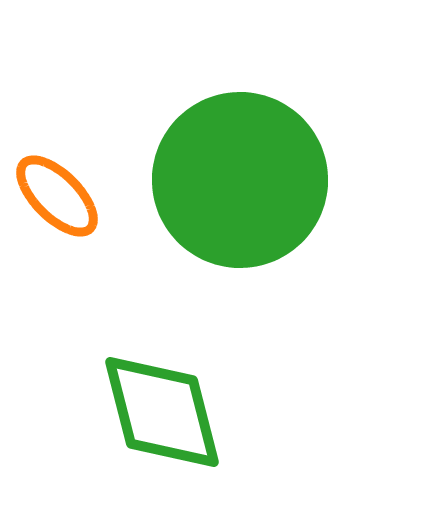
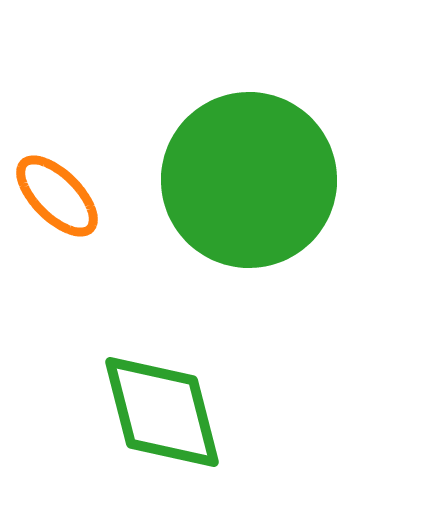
green circle: moved 9 px right
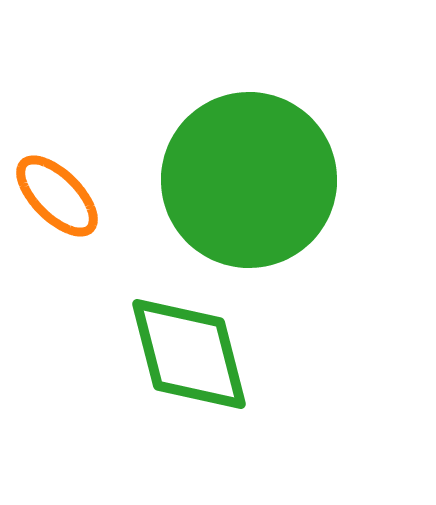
green diamond: moved 27 px right, 58 px up
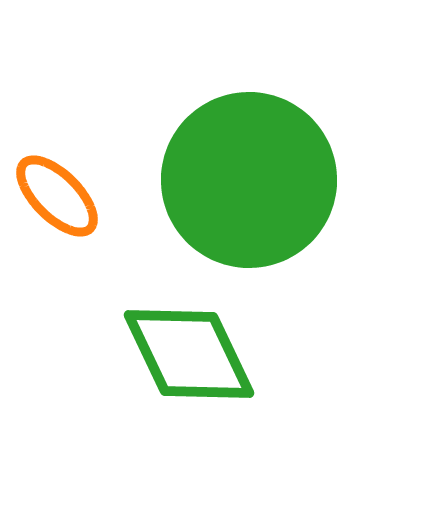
green diamond: rotated 11 degrees counterclockwise
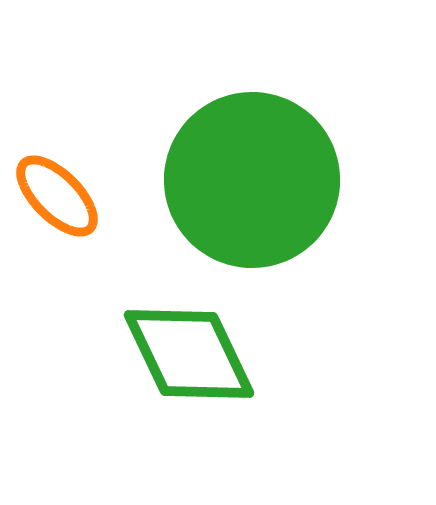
green circle: moved 3 px right
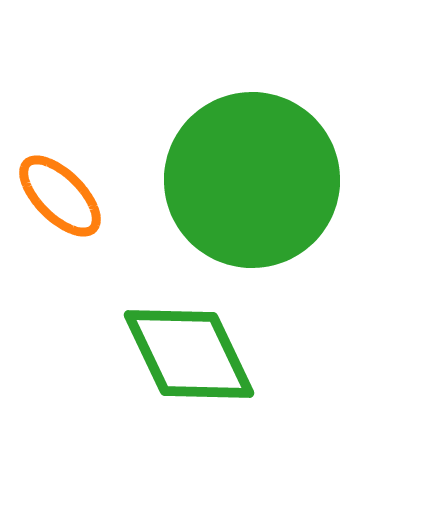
orange ellipse: moved 3 px right
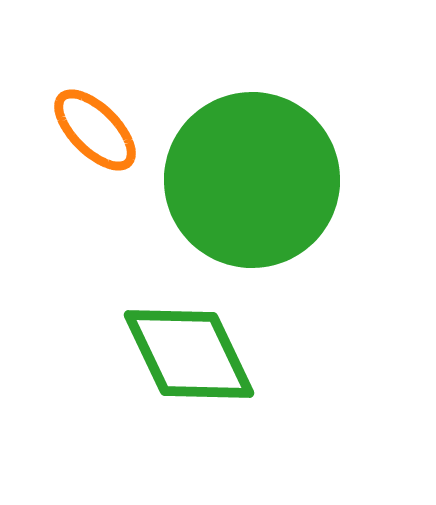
orange ellipse: moved 35 px right, 66 px up
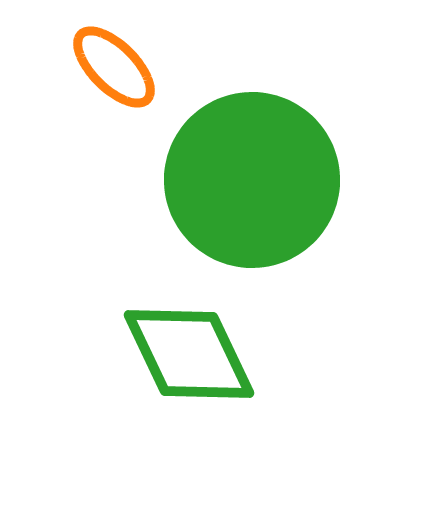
orange ellipse: moved 19 px right, 63 px up
